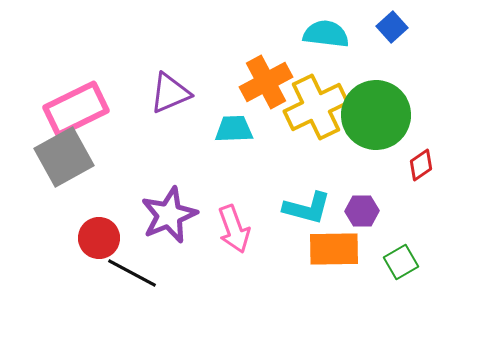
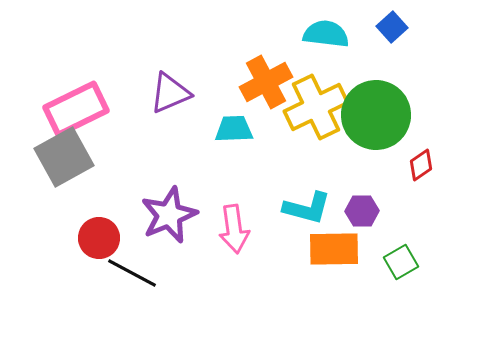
pink arrow: rotated 12 degrees clockwise
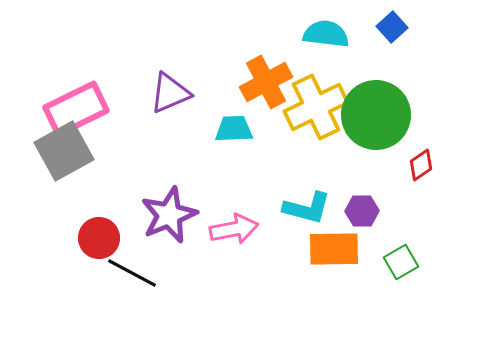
gray square: moved 6 px up
pink arrow: rotated 93 degrees counterclockwise
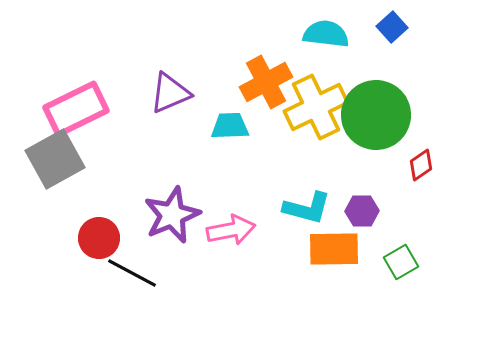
cyan trapezoid: moved 4 px left, 3 px up
gray square: moved 9 px left, 8 px down
purple star: moved 3 px right
pink arrow: moved 3 px left, 1 px down
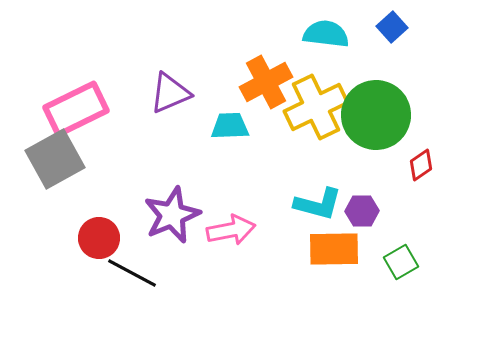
cyan L-shape: moved 11 px right, 4 px up
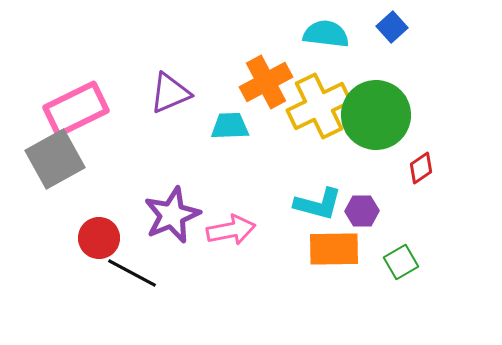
yellow cross: moved 3 px right, 1 px up
red diamond: moved 3 px down
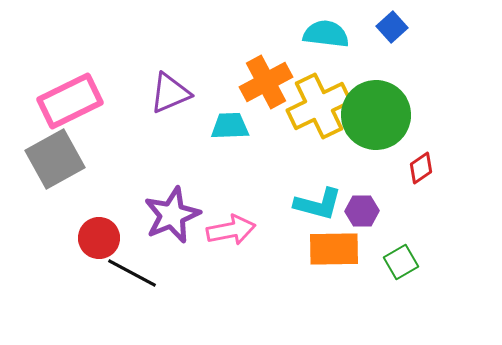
pink rectangle: moved 6 px left, 8 px up
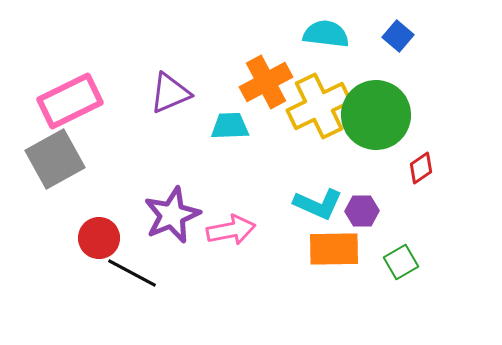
blue square: moved 6 px right, 9 px down; rotated 8 degrees counterclockwise
cyan L-shape: rotated 9 degrees clockwise
